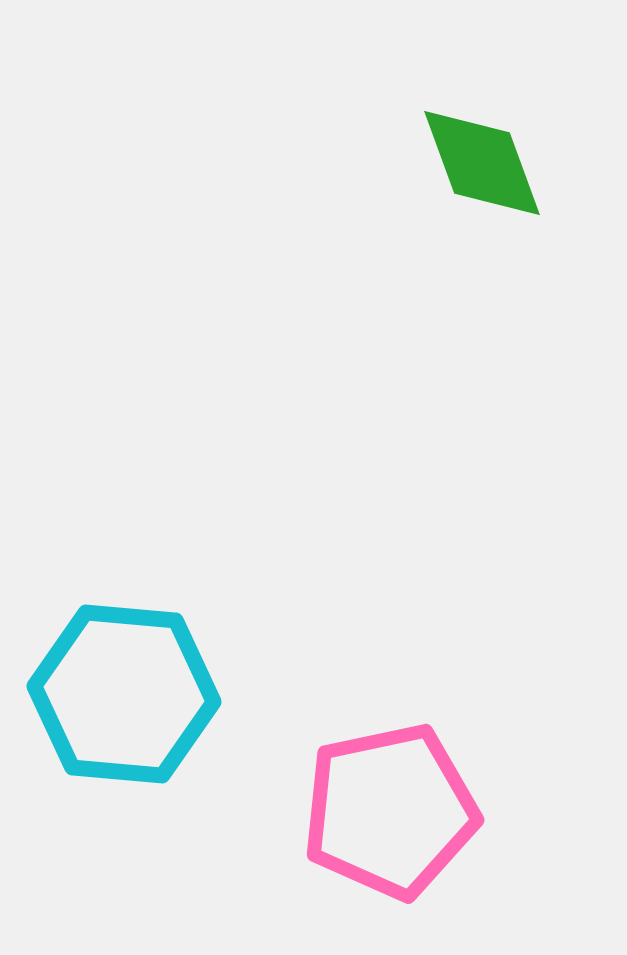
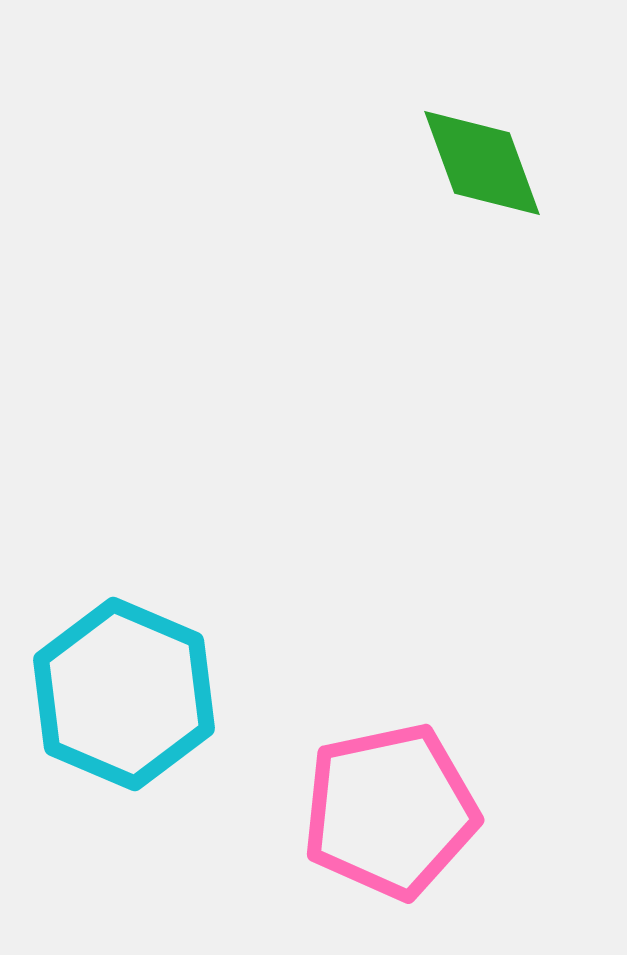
cyan hexagon: rotated 18 degrees clockwise
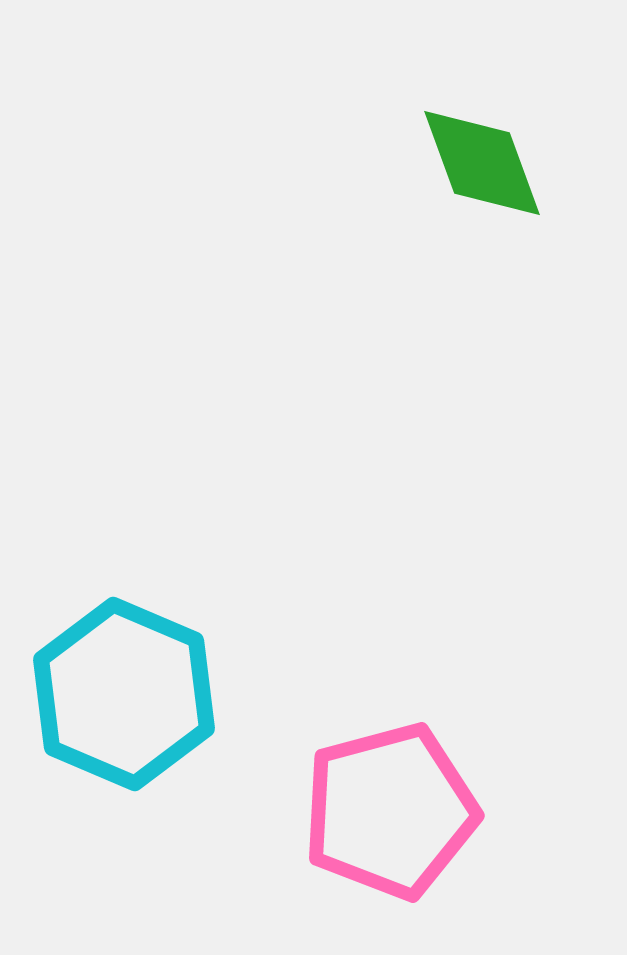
pink pentagon: rotated 3 degrees counterclockwise
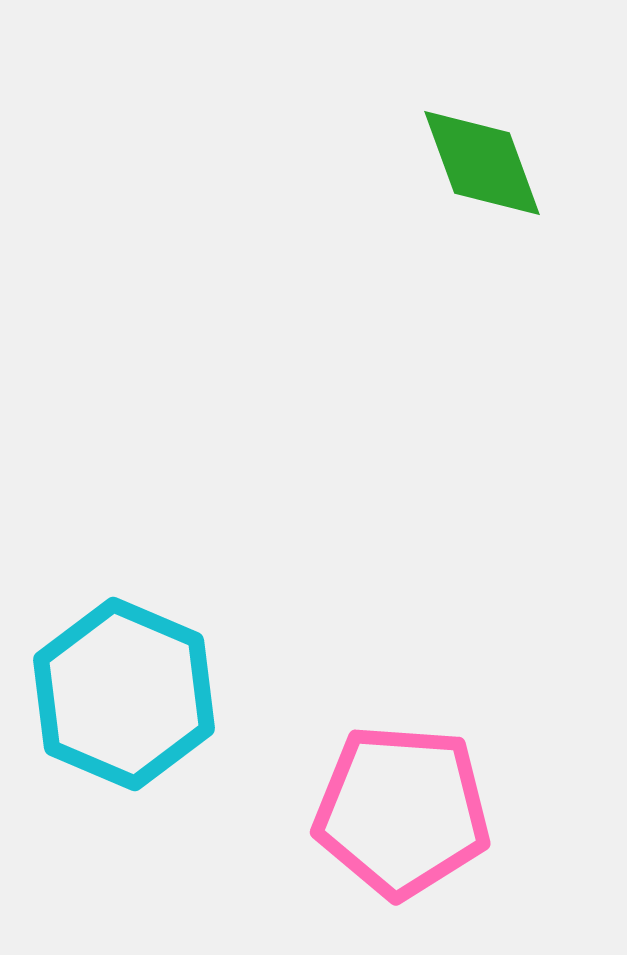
pink pentagon: moved 12 px right; rotated 19 degrees clockwise
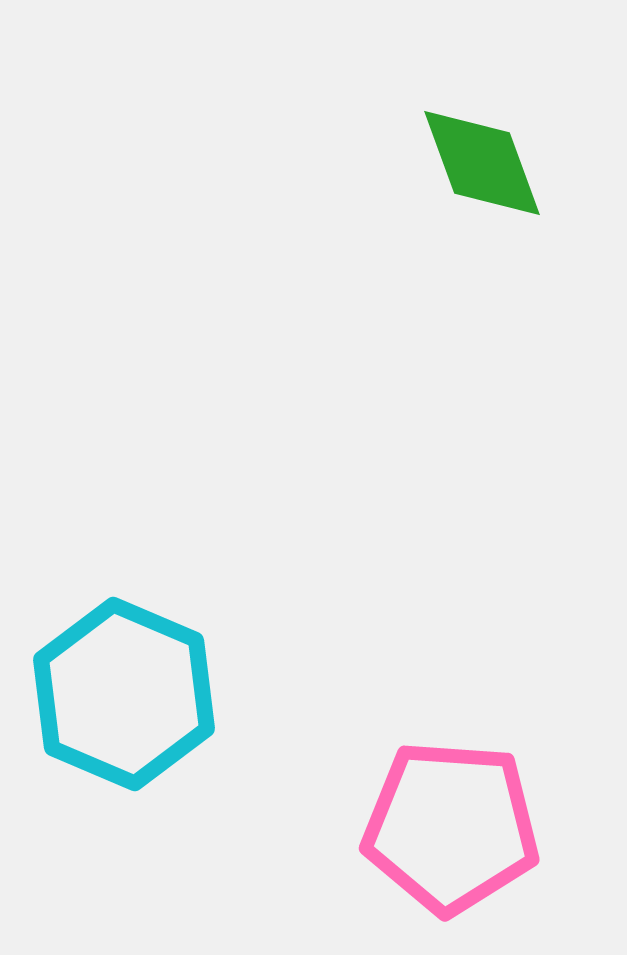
pink pentagon: moved 49 px right, 16 px down
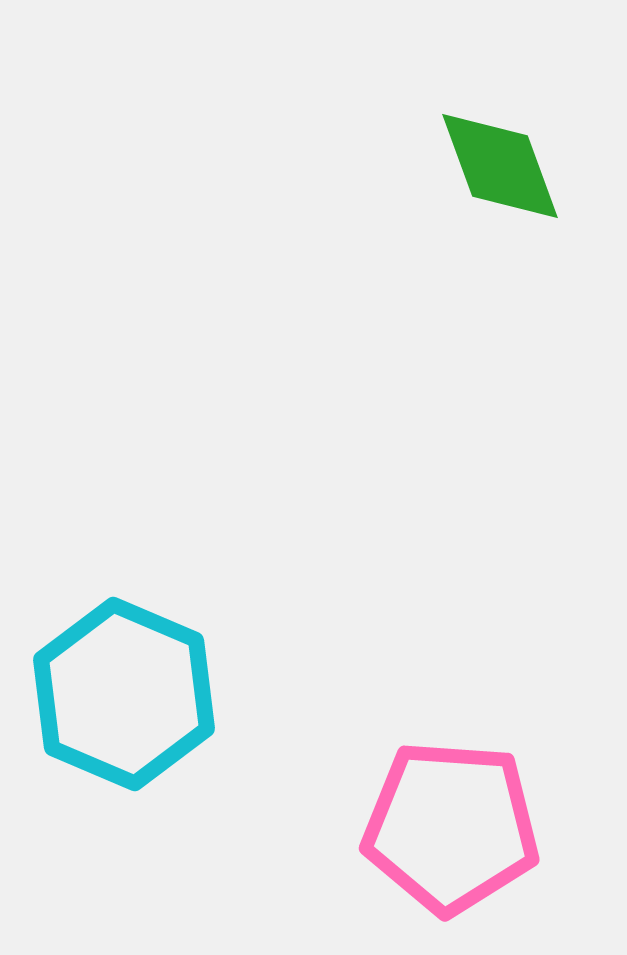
green diamond: moved 18 px right, 3 px down
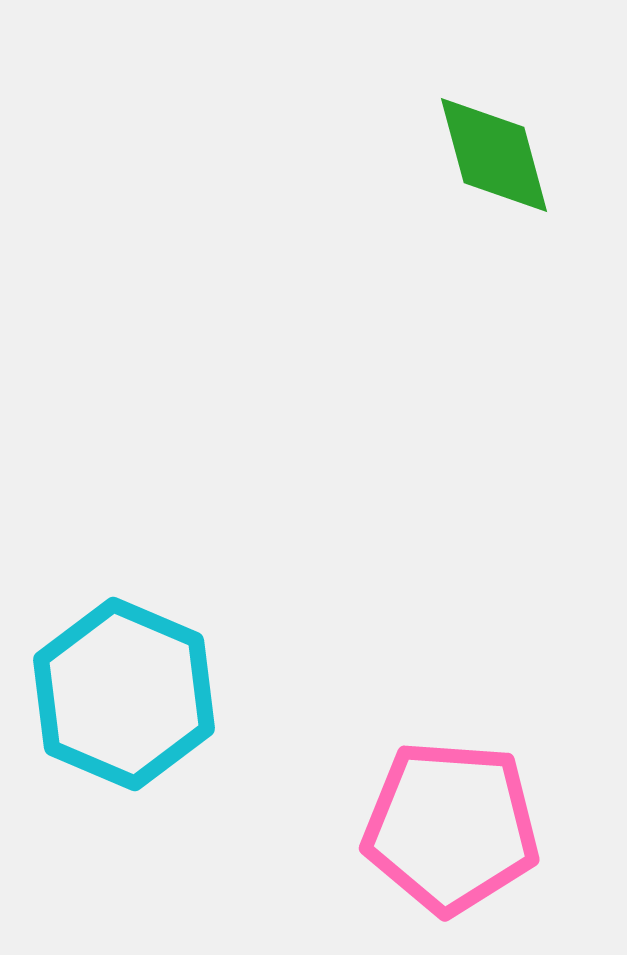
green diamond: moved 6 px left, 11 px up; rotated 5 degrees clockwise
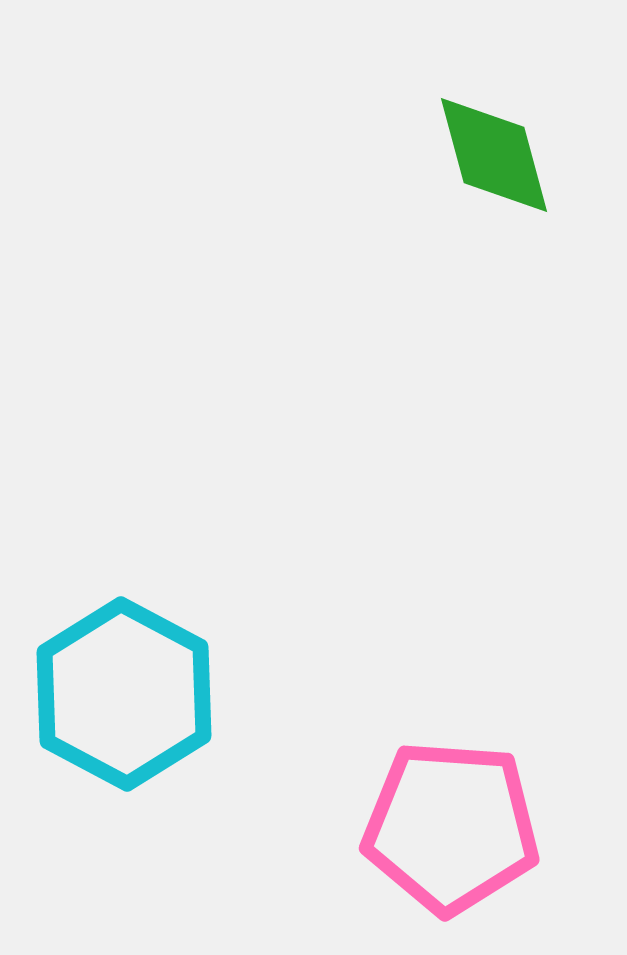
cyan hexagon: rotated 5 degrees clockwise
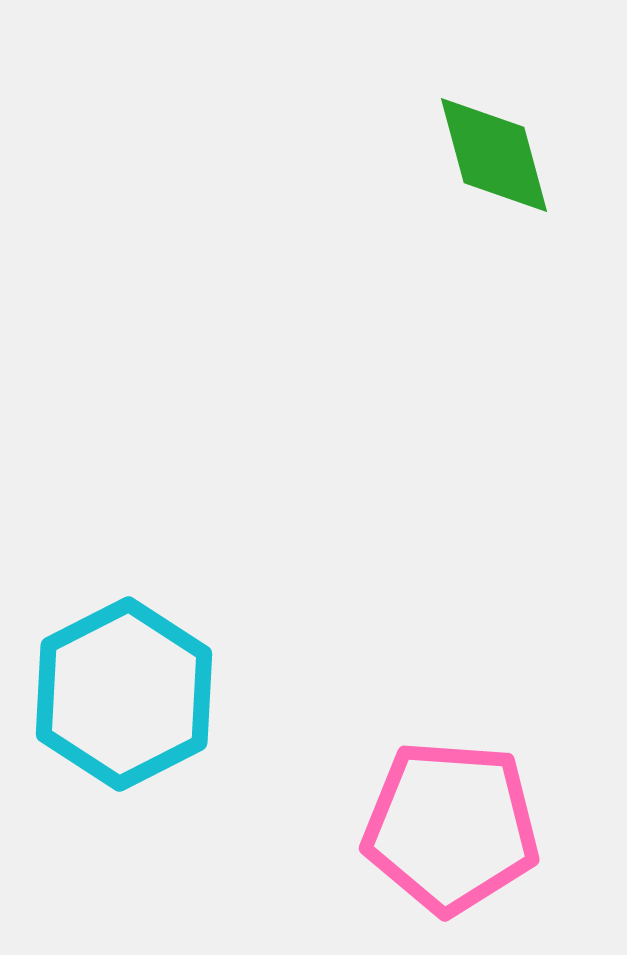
cyan hexagon: rotated 5 degrees clockwise
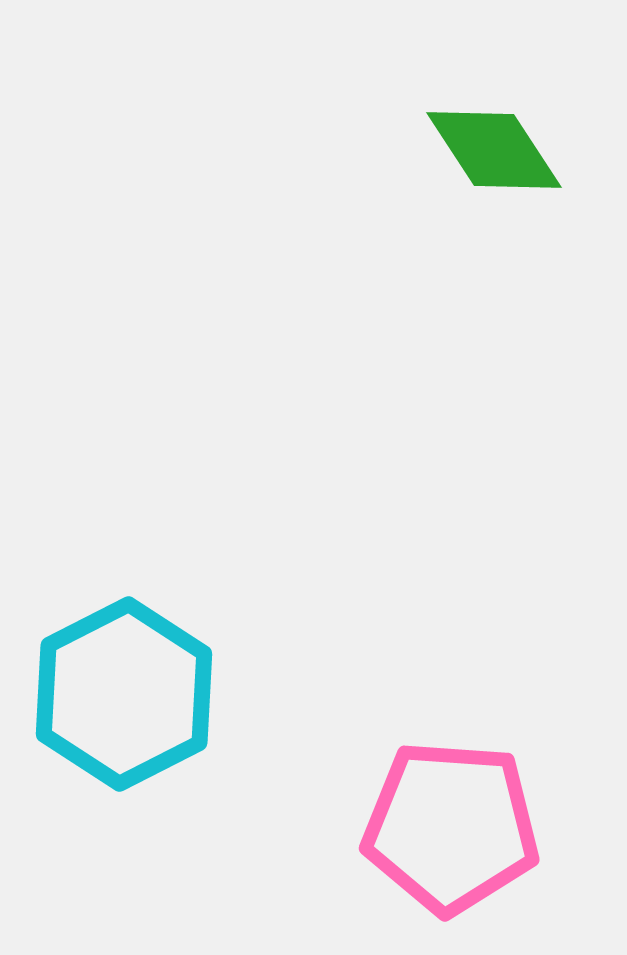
green diamond: moved 5 px up; rotated 18 degrees counterclockwise
